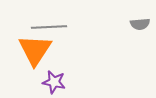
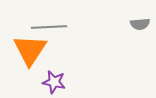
orange triangle: moved 5 px left
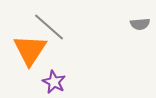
gray line: rotated 44 degrees clockwise
purple star: rotated 15 degrees clockwise
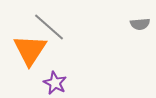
purple star: moved 1 px right, 1 px down
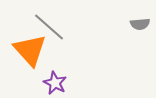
orange triangle: rotated 15 degrees counterclockwise
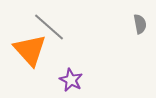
gray semicircle: rotated 96 degrees counterclockwise
purple star: moved 16 px right, 3 px up
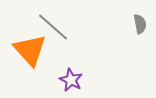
gray line: moved 4 px right
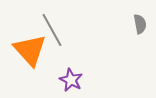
gray line: moved 1 px left, 3 px down; rotated 20 degrees clockwise
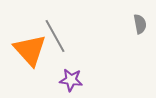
gray line: moved 3 px right, 6 px down
purple star: rotated 20 degrees counterclockwise
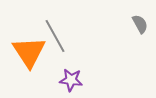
gray semicircle: rotated 18 degrees counterclockwise
orange triangle: moved 1 px left, 2 px down; rotated 9 degrees clockwise
